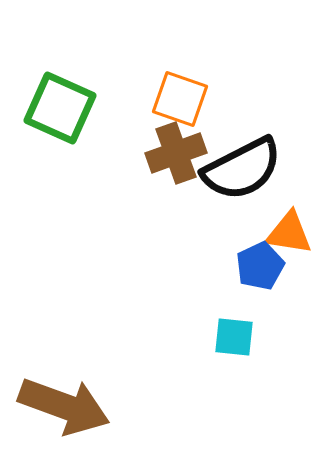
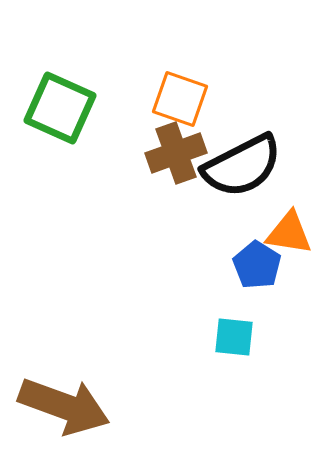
black semicircle: moved 3 px up
blue pentagon: moved 3 px left, 1 px up; rotated 15 degrees counterclockwise
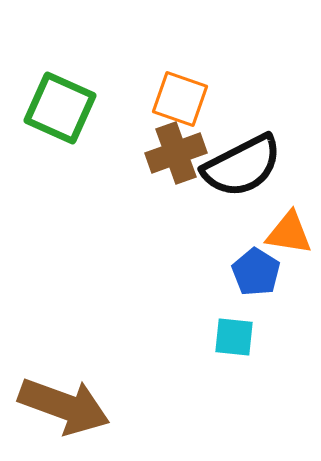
blue pentagon: moved 1 px left, 7 px down
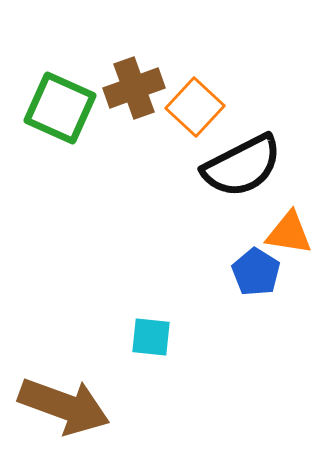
orange square: moved 15 px right, 8 px down; rotated 24 degrees clockwise
brown cross: moved 42 px left, 65 px up
cyan square: moved 83 px left
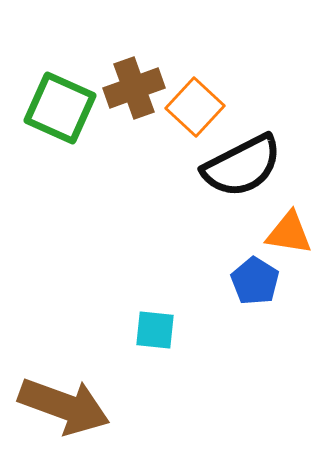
blue pentagon: moved 1 px left, 9 px down
cyan square: moved 4 px right, 7 px up
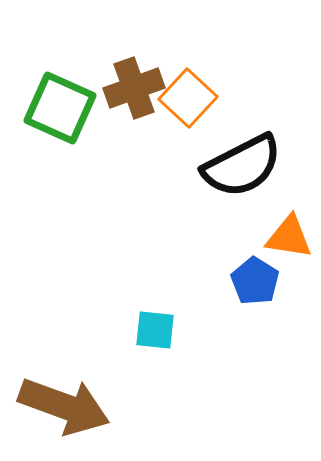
orange square: moved 7 px left, 9 px up
orange triangle: moved 4 px down
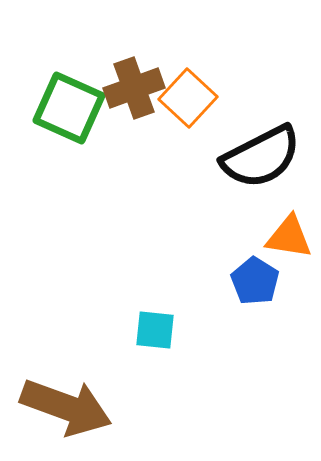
green square: moved 9 px right
black semicircle: moved 19 px right, 9 px up
brown arrow: moved 2 px right, 1 px down
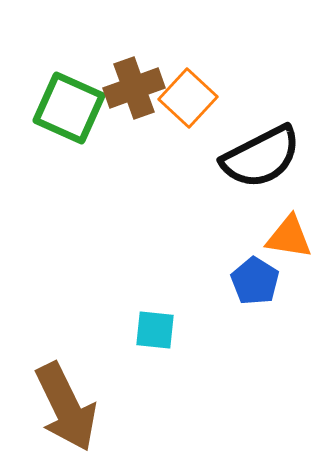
brown arrow: rotated 44 degrees clockwise
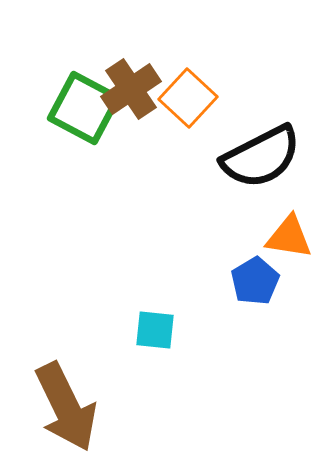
brown cross: moved 3 px left, 1 px down; rotated 14 degrees counterclockwise
green square: moved 15 px right; rotated 4 degrees clockwise
blue pentagon: rotated 9 degrees clockwise
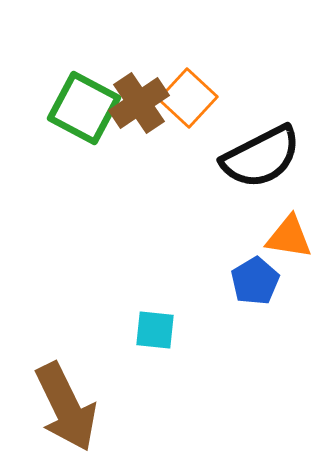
brown cross: moved 8 px right, 14 px down
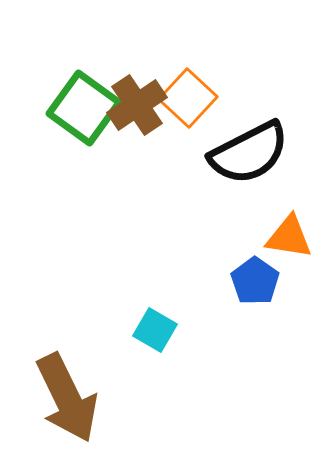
brown cross: moved 2 px left, 2 px down
green square: rotated 8 degrees clockwise
black semicircle: moved 12 px left, 4 px up
blue pentagon: rotated 6 degrees counterclockwise
cyan square: rotated 24 degrees clockwise
brown arrow: moved 1 px right, 9 px up
